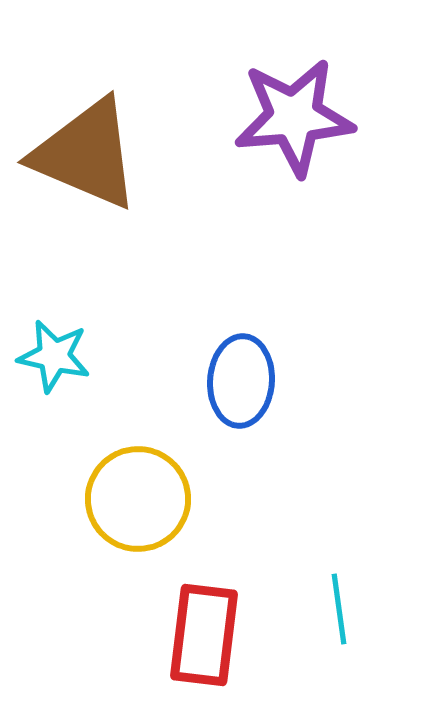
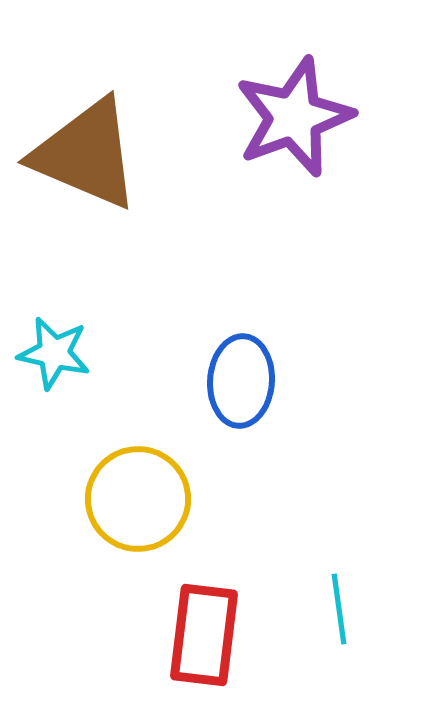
purple star: rotated 15 degrees counterclockwise
cyan star: moved 3 px up
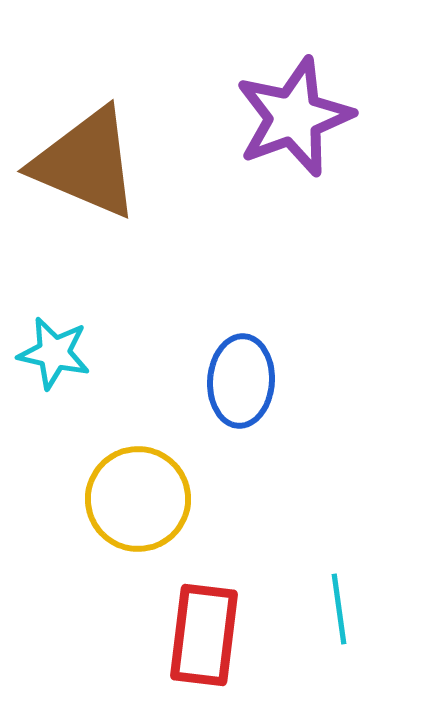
brown triangle: moved 9 px down
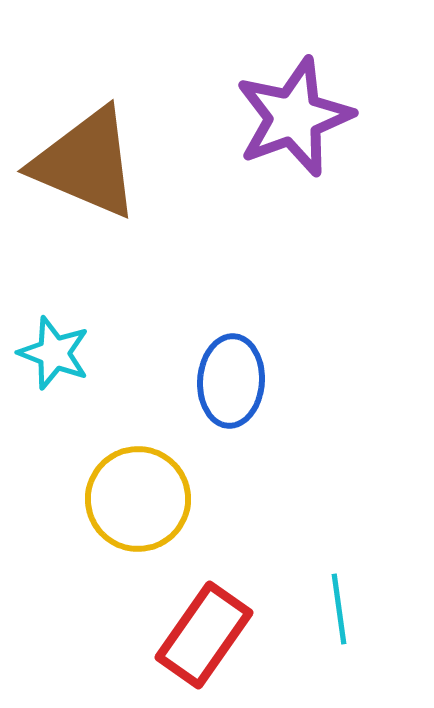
cyan star: rotated 8 degrees clockwise
blue ellipse: moved 10 px left
red rectangle: rotated 28 degrees clockwise
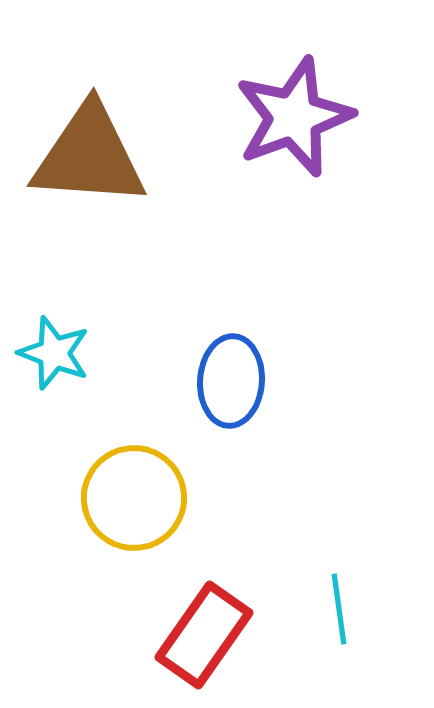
brown triangle: moved 3 px right, 7 px up; rotated 19 degrees counterclockwise
yellow circle: moved 4 px left, 1 px up
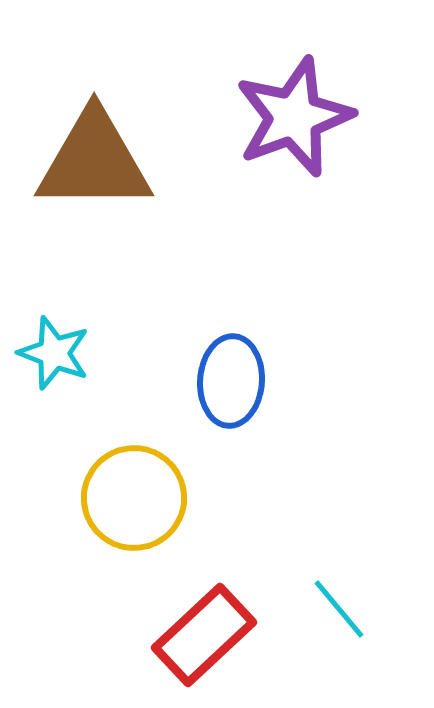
brown triangle: moved 5 px right, 5 px down; rotated 4 degrees counterclockwise
cyan line: rotated 32 degrees counterclockwise
red rectangle: rotated 12 degrees clockwise
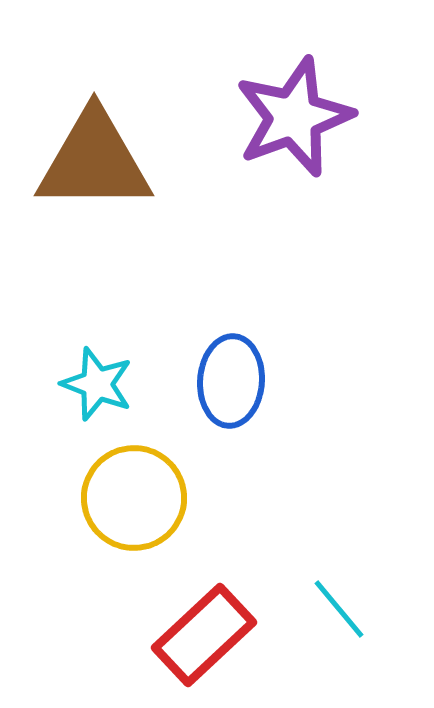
cyan star: moved 43 px right, 31 px down
